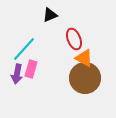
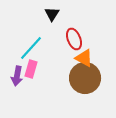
black triangle: moved 2 px right, 1 px up; rotated 35 degrees counterclockwise
cyan line: moved 7 px right, 1 px up
purple arrow: moved 2 px down
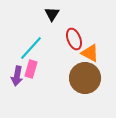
orange triangle: moved 6 px right, 5 px up
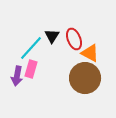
black triangle: moved 22 px down
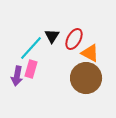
red ellipse: rotated 50 degrees clockwise
brown circle: moved 1 px right
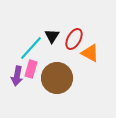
brown circle: moved 29 px left
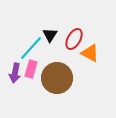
black triangle: moved 2 px left, 1 px up
purple arrow: moved 2 px left, 3 px up
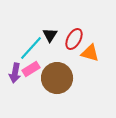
orange triangle: rotated 12 degrees counterclockwise
pink rectangle: rotated 42 degrees clockwise
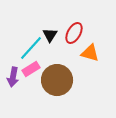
red ellipse: moved 6 px up
purple arrow: moved 2 px left, 4 px down
brown circle: moved 2 px down
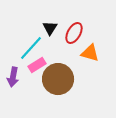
black triangle: moved 7 px up
pink rectangle: moved 6 px right, 4 px up
brown circle: moved 1 px right, 1 px up
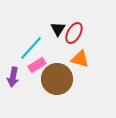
black triangle: moved 8 px right, 1 px down
orange triangle: moved 10 px left, 6 px down
brown circle: moved 1 px left
